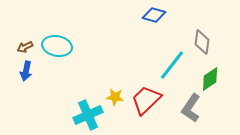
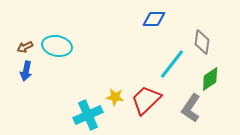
blue diamond: moved 4 px down; rotated 15 degrees counterclockwise
cyan line: moved 1 px up
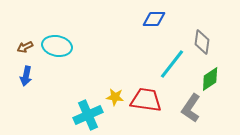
blue arrow: moved 5 px down
red trapezoid: rotated 52 degrees clockwise
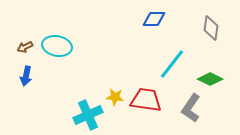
gray diamond: moved 9 px right, 14 px up
green diamond: rotated 60 degrees clockwise
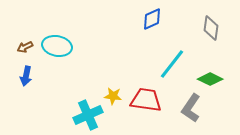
blue diamond: moved 2 px left; rotated 25 degrees counterclockwise
yellow star: moved 2 px left, 1 px up
